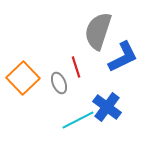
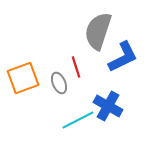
orange square: rotated 24 degrees clockwise
blue cross: moved 1 px right, 1 px up; rotated 8 degrees counterclockwise
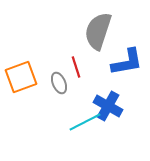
blue L-shape: moved 4 px right, 5 px down; rotated 16 degrees clockwise
orange square: moved 2 px left, 1 px up
cyan line: moved 7 px right, 2 px down
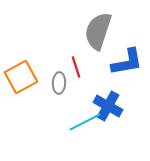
orange square: rotated 8 degrees counterclockwise
gray ellipse: rotated 25 degrees clockwise
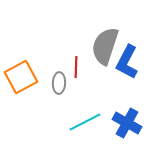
gray semicircle: moved 7 px right, 15 px down
blue L-shape: rotated 128 degrees clockwise
red line: rotated 20 degrees clockwise
blue cross: moved 19 px right, 17 px down
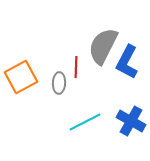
gray semicircle: moved 2 px left; rotated 9 degrees clockwise
blue cross: moved 4 px right, 2 px up
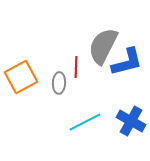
blue L-shape: rotated 132 degrees counterclockwise
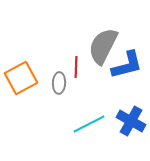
blue L-shape: moved 3 px down
orange square: moved 1 px down
cyan line: moved 4 px right, 2 px down
